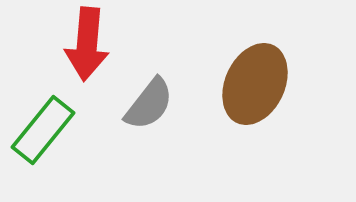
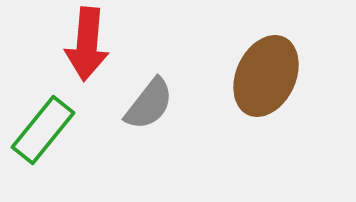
brown ellipse: moved 11 px right, 8 px up
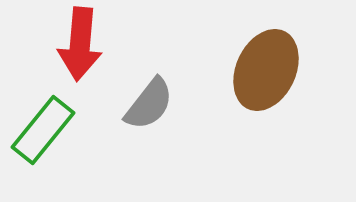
red arrow: moved 7 px left
brown ellipse: moved 6 px up
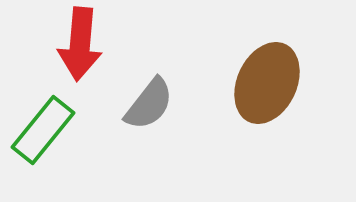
brown ellipse: moved 1 px right, 13 px down
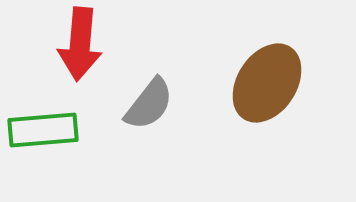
brown ellipse: rotated 8 degrees clockwise
green rectangle: rotated 46 degrees clockwise
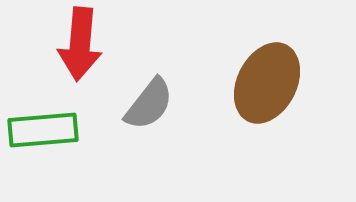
brown ellipse: rotated 6 degrees counterclockwise
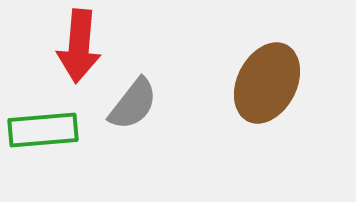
red arrow: moved 1 px left, 2 px down
gray semicircle: moved 16 px left
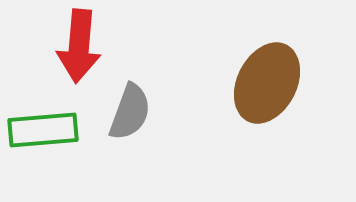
gray semicircle: moved 3 px left, 8 px down; rotated 18 degrees counterclockwise
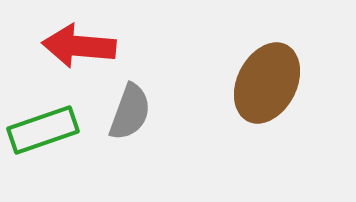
red arrow: rotated 90 degrees clockwise
green rectangle: rotated 14 degrees counterclockwise
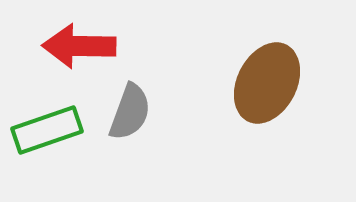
red arrow: rotated 4 degrees counterclockwise
green rectangle: moved 4 px right
